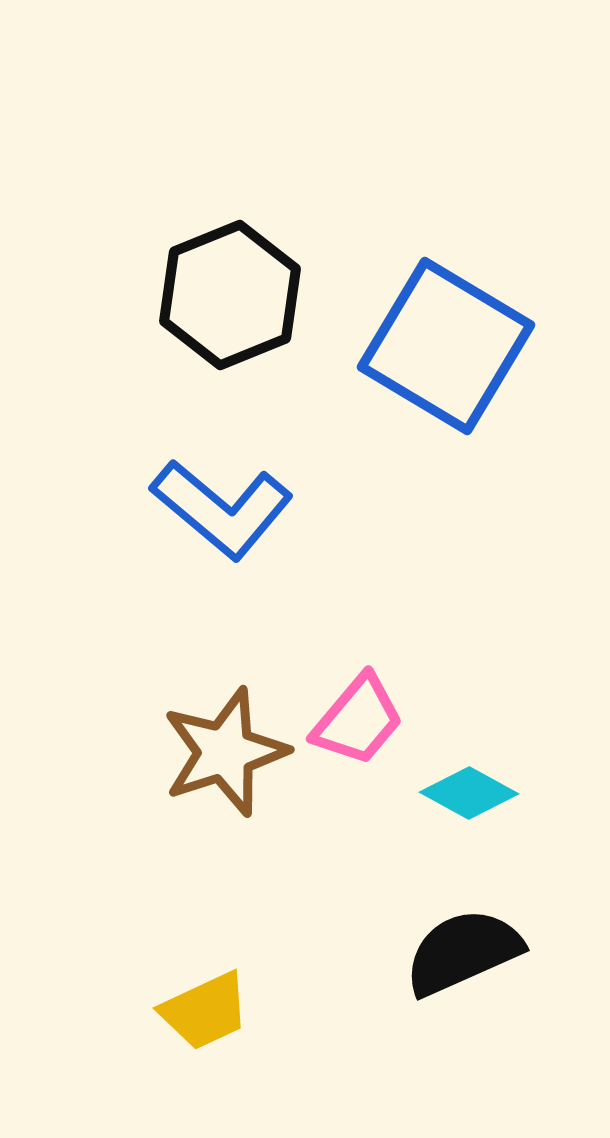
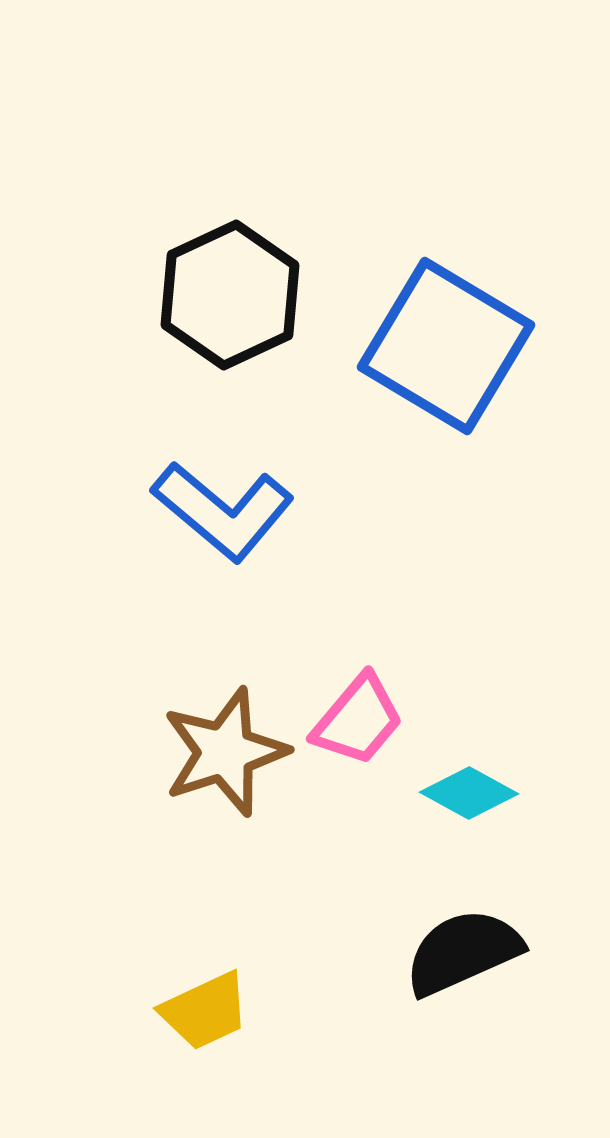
black hexagon: rotated 3 degrees counterclockwise
blue L-shape: moved 1 px right, 2 px down
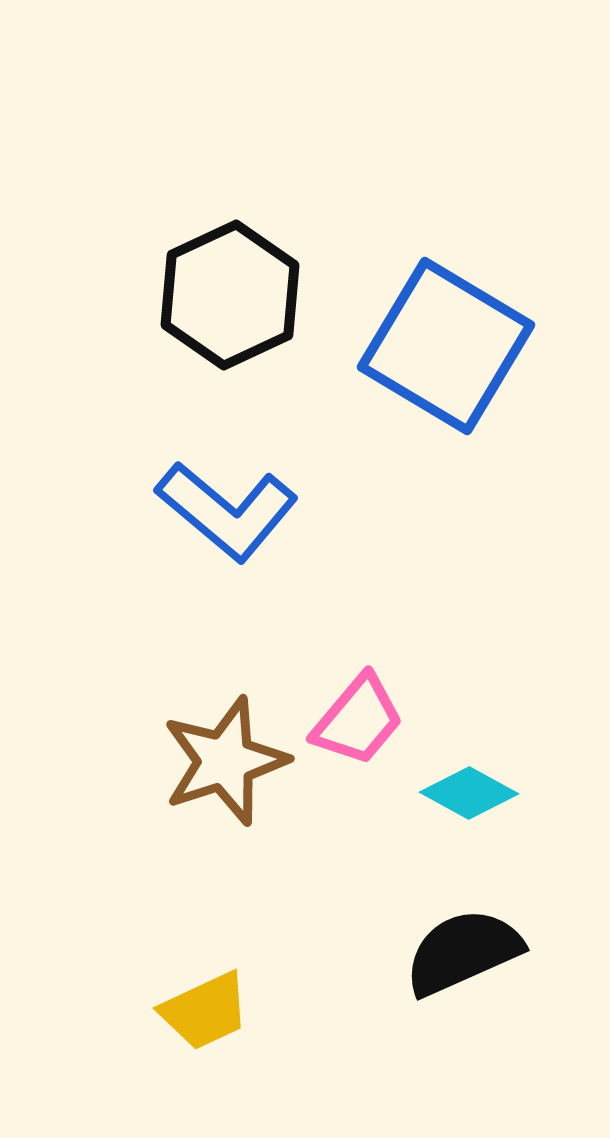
blue L-shape: moved 4 px right
brown star: moved 9 px down
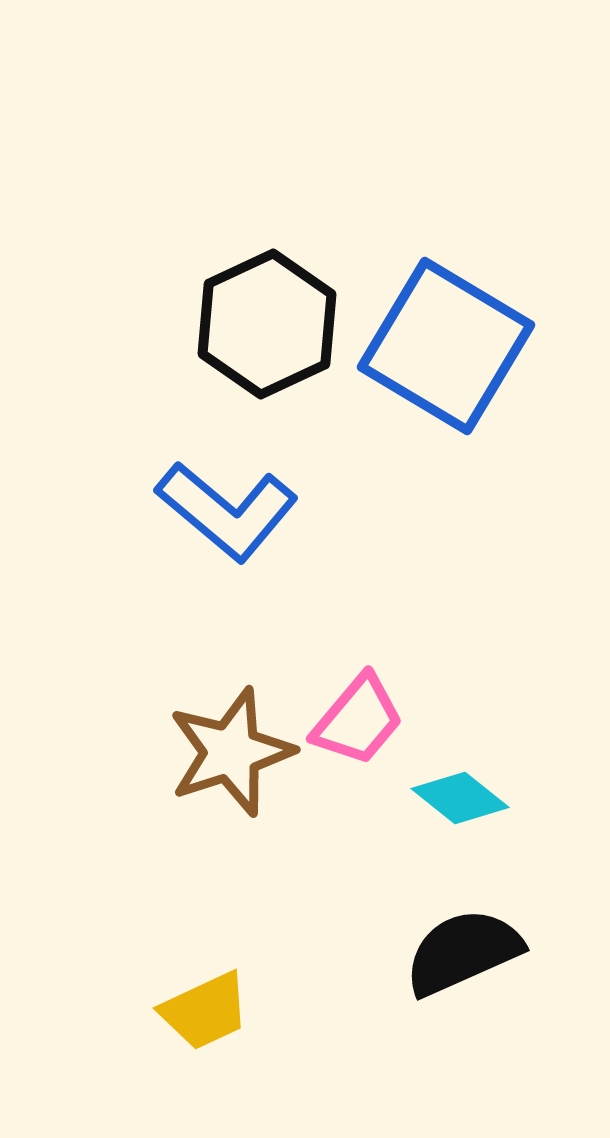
black hexagon: moved 37 px right, 29 px down
brown star: moved 6 px right, 9 px up
cyan diamond: moved 9 px left, 5 px down; rotated 10 degrees clockwise
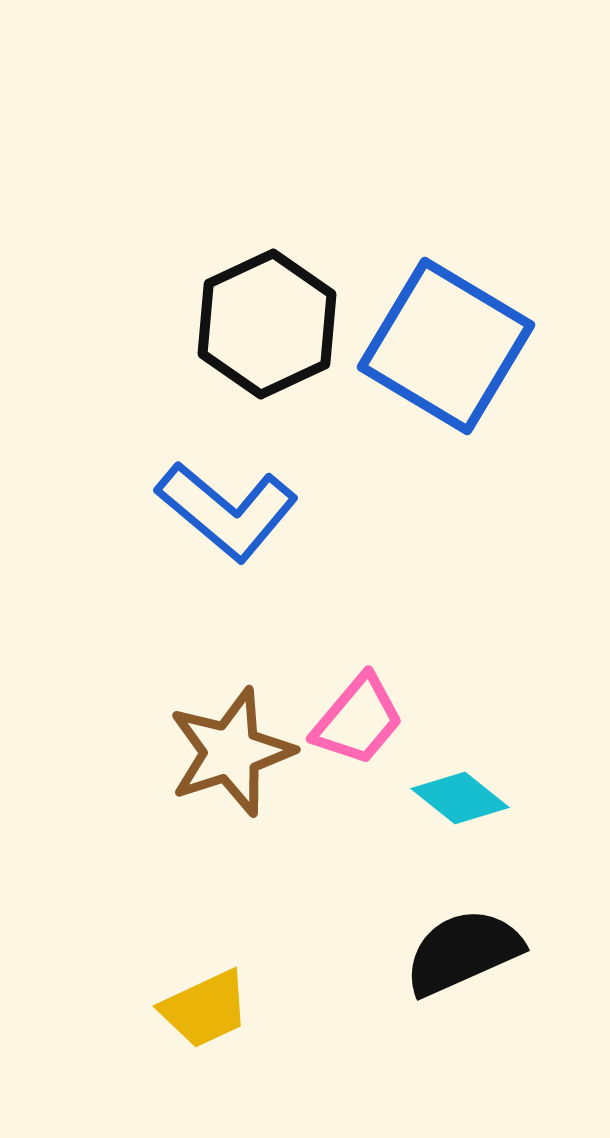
yellow trapezoid: moved 2 px up
